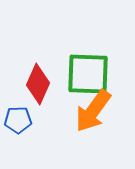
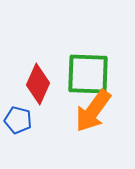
blue pentagon: rotated 16 degrees clockwise
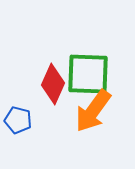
red diamond: moved 15 px right
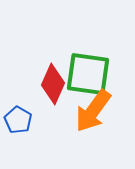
green square: rotated 6 degrees clockwise
blue pentagon: rotated 16 degrees clockwise
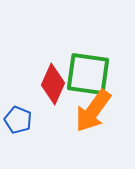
blue pentagon: rotated 8 degrees counterclockwise
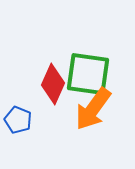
orange arrow: moved 2 px up
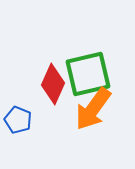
green square: rotated 21 degrees counterclockwise
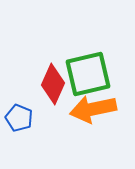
orange arrow: rotated 42 degrees clockwise
blue pentagon: moved 1 px right, 2 px up
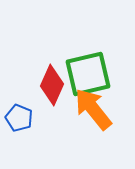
red diamond: moved 1 px left, 1 px down
orange arrow: rotated 63 degrees clockwise
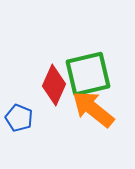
red diamond: moved 2 px right
orange arrow: rotated 12 degrees counterclockwise
